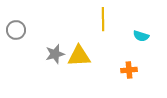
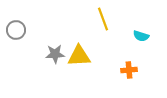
yellow line: rotated 20 degrees counterclockwise
gray star: rotated 12 degrees clockwise
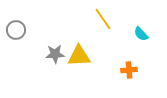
yellow line: rotated 15 degrees counterclockwise
cyan semicircle: moved 2 px up; rotated 28 degrees clockwise
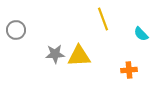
yellow line: rotated 15 degrees clockwise
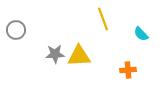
orange cross: moved 1 px left
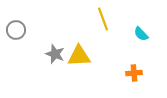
gray star: rotated 24 degrees clockwise
orange cross: moved 6 px right, 3 px down
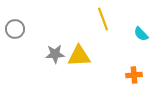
gray circle: moved 1 px left, 1 px up
gray star: rotated 24 degrees counterclockwise
orange cross: moved 2 px down
